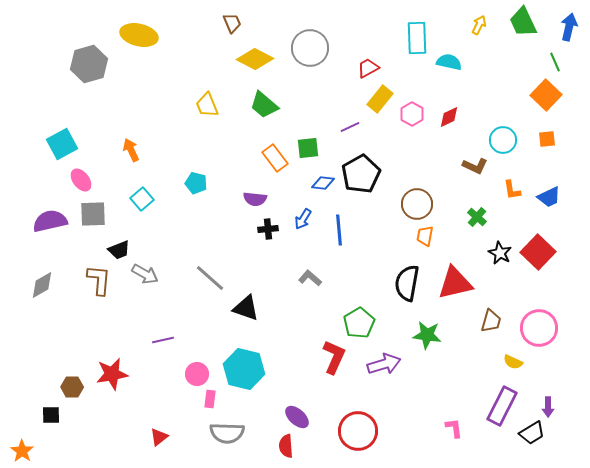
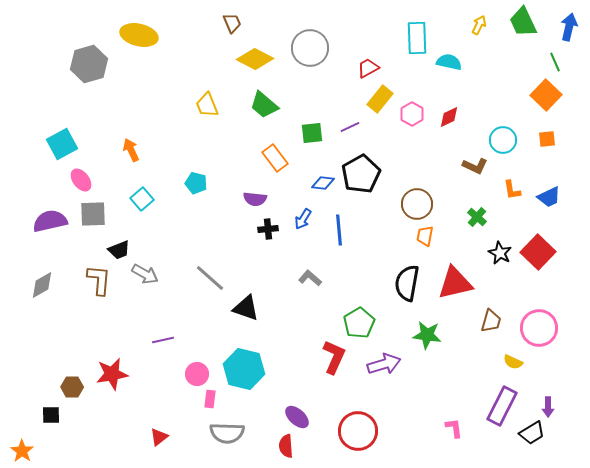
green square at (308, 148): moved 4 px right, 15 px up
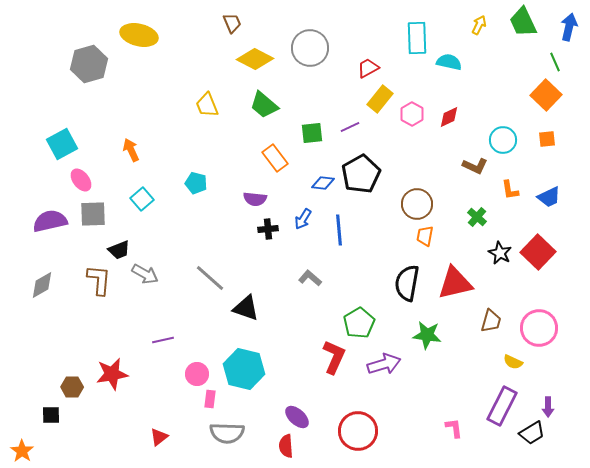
orange L-shape at (512, 190): moved 2 px left
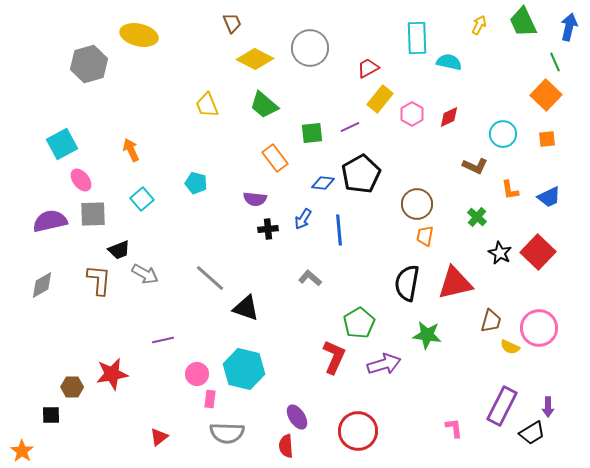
cyan circle at (503, 140): moved 6 px up
yellow semicircle at (513, 362): moved 3 px left, 15 px up
purple ellipse at (297, 417): rotated 15 degrees clockwise
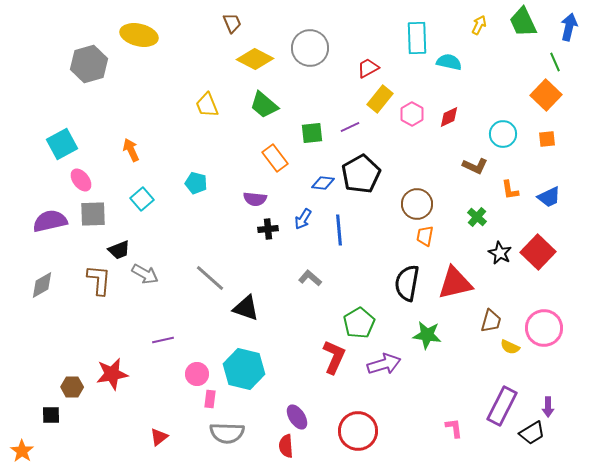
pink circle at (539, 328): moved 5 px right
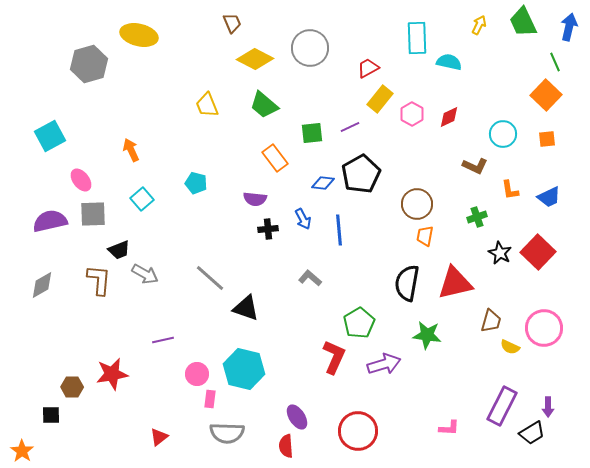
cyan square at (62, 144): moved 12 px left, 8 px up
green cross at (477, 217): rotated 30 degrees clockwise
blue arrow at (303, 219): rotated 60 degrees counterclockwise
pink L-shape at (454, 428): moved 5 px left; rotated 100 degrees clockwise
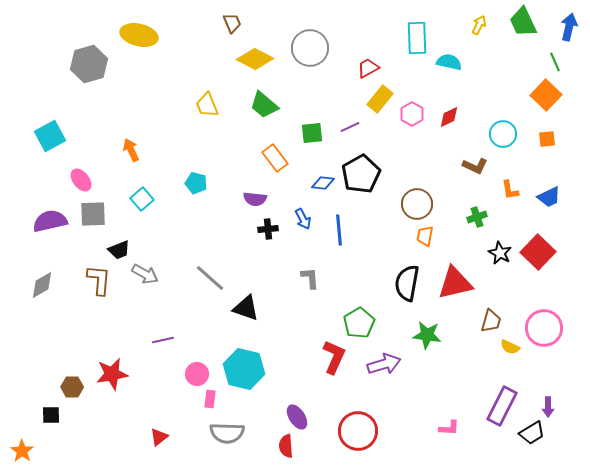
gray L-shape at (310, 278): rotated 45 degrees clockwise
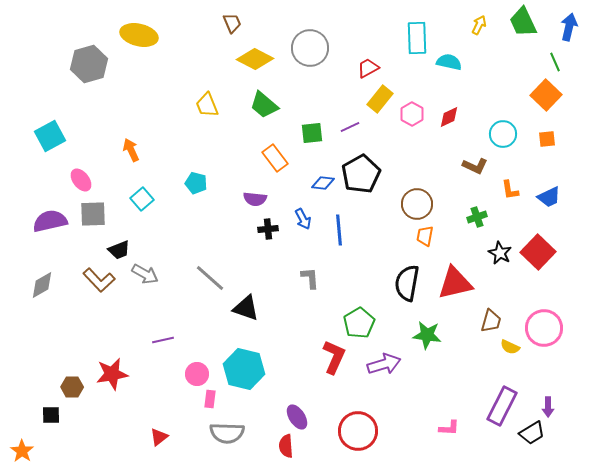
brown L-shape at (99, 280): rotated 132 degrees clockwise
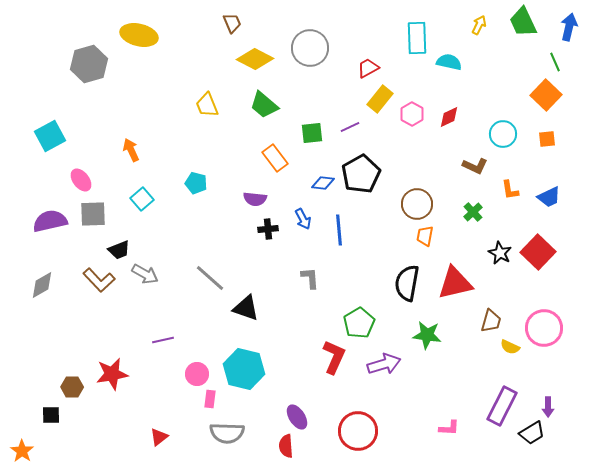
green cross at (477, 217): moved 4 px left, 5 px up; rotated 24 degrees counterclockwise
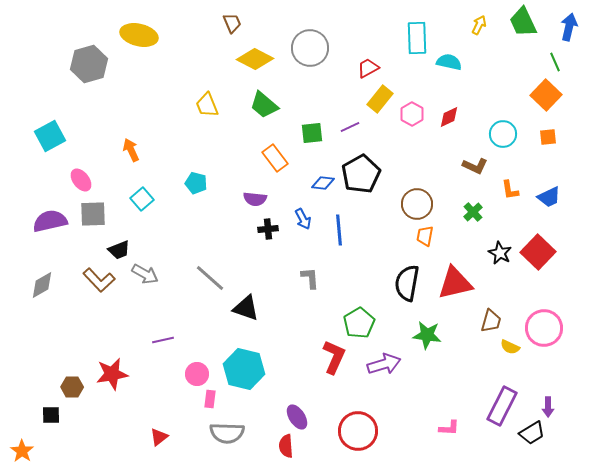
orange square at (547, 139): moved 1 px right, 2 px up
